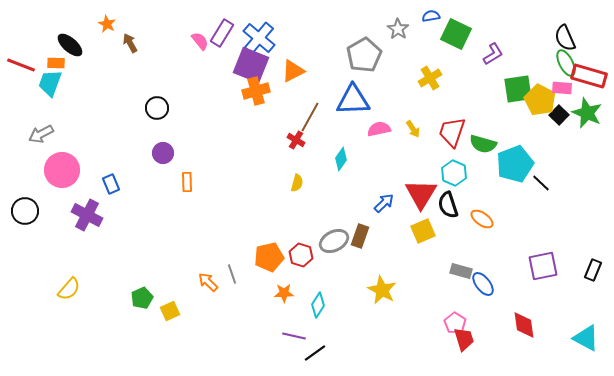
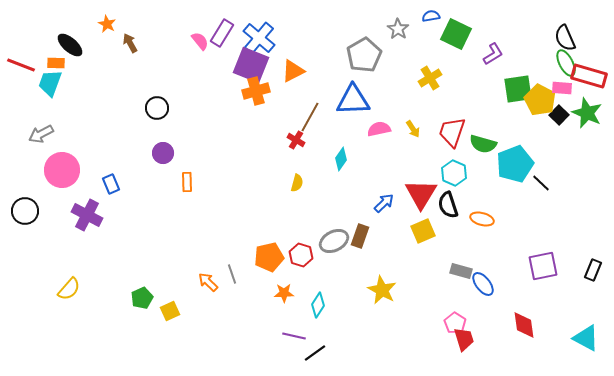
orange ellipse at (482, 219): rotated 20 degrees counterclockwise
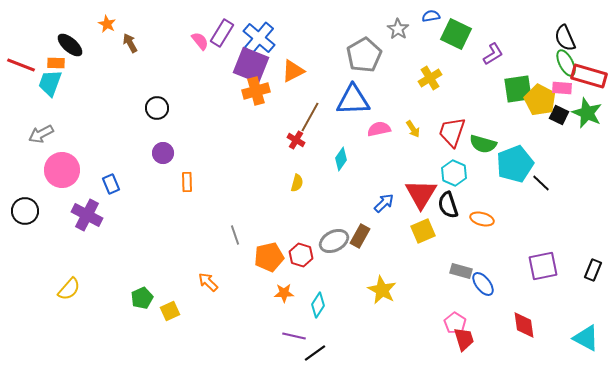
black square at (559, 115): rotated 18 degrees counterclockwise
brown rectangle at (360, 236): rotated 10 degrees clockwise
gray line at (232, 274): moved 3 px right, 39 px up
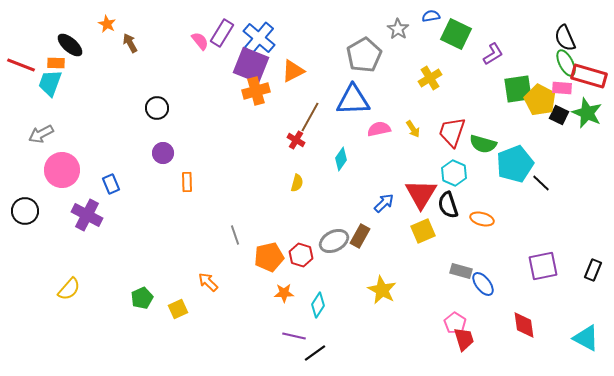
yellow square at (170, 311): moved 8 px right, 2 px up
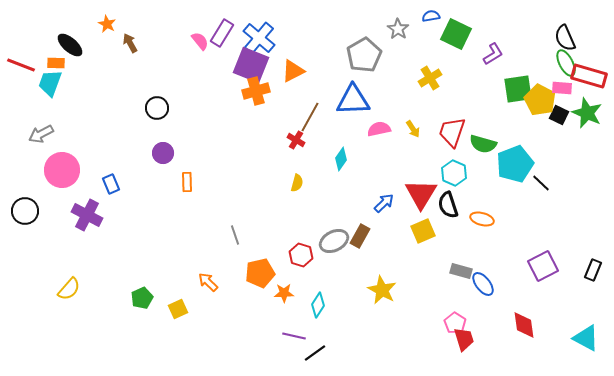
orange pentagon at (269, 257): moved 9 px left, 16 px down
purple square at (543, 266): rotated 16 degrees counterclockwise
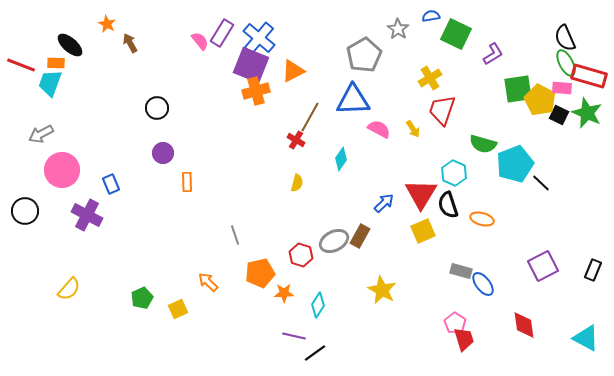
pink semicircle at (379, 129): rotated 40 degrees clockwise
red trapezoid at (452, 132): moved 10 px left, 22 px up
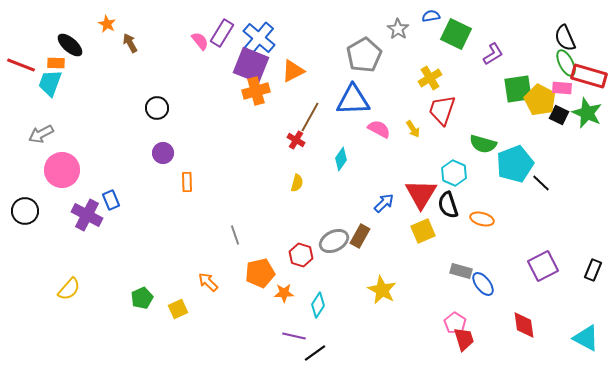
blue rectangle at (111, 184): moved 16 px down
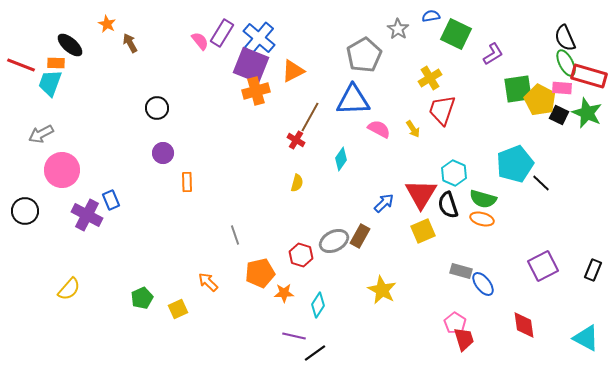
green semicircle at (483, 144): moved 55 px down
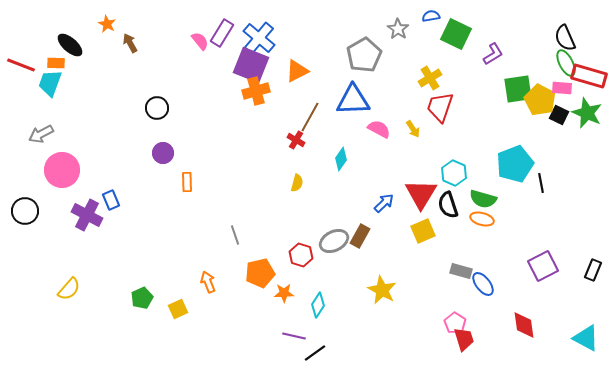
orange triangle at (293, 71): moved 4 px right
red trapezoid at (442, 110): moved 2 px left, 3 px up
black line at (541, 183): rotated 36 degrees clockwise
orange arrow at (208, 282): rotated 25 degrees clockwise
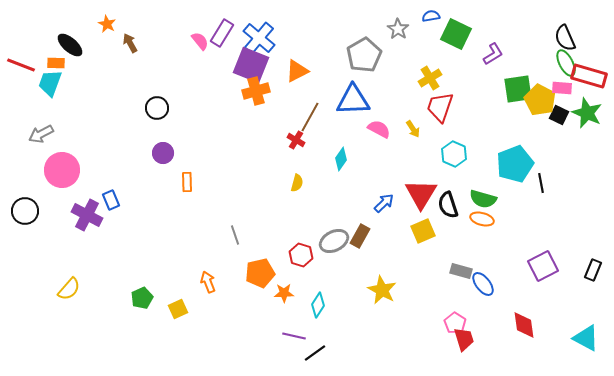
cyan hexagon at (454, 173): moved 19 px up
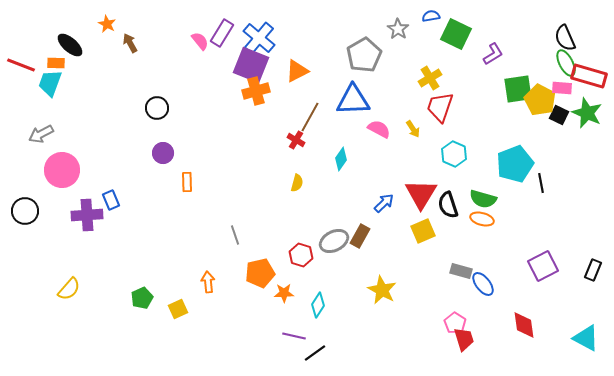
purple cross at (87, 215): rotated 32 degrees counterclockwise
orange arrow at (208, 282): rotated 15 degrees clockwise
